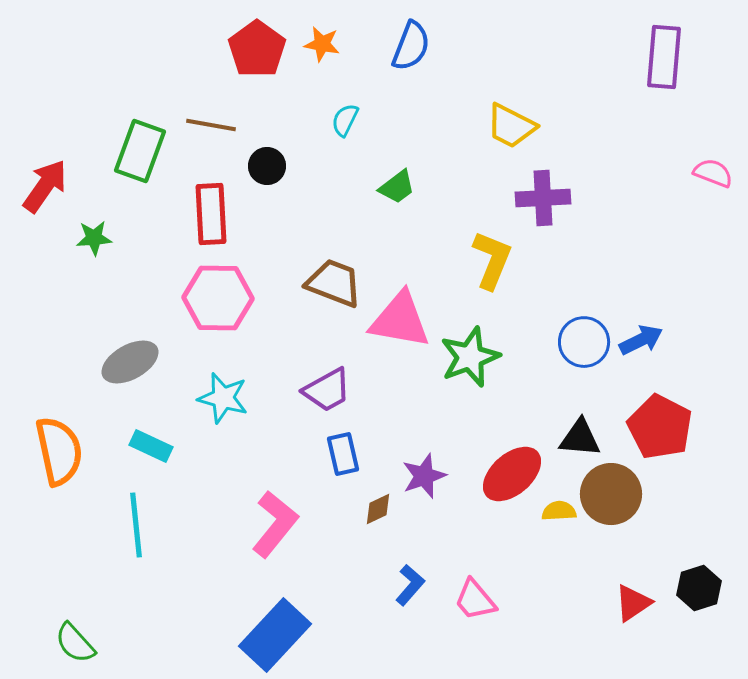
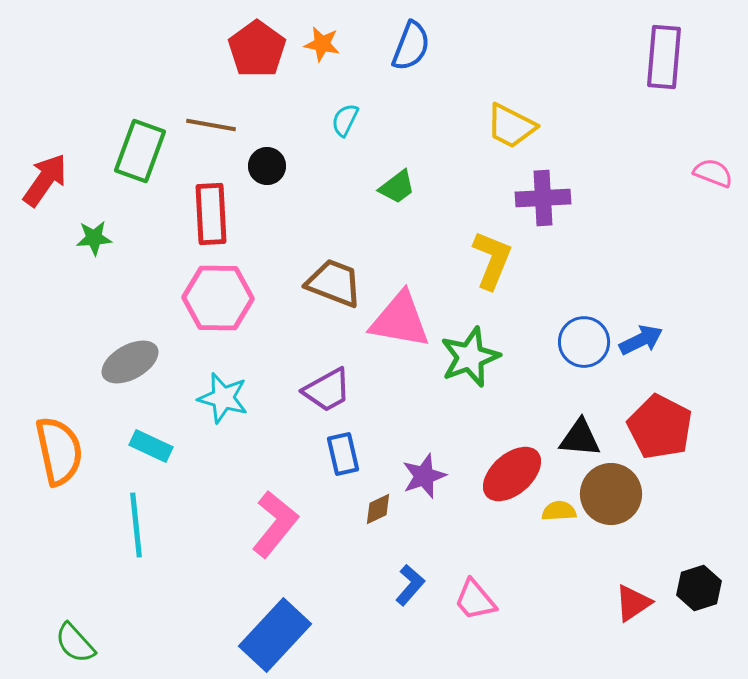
red arrow at (45, 186): moved 6 px up
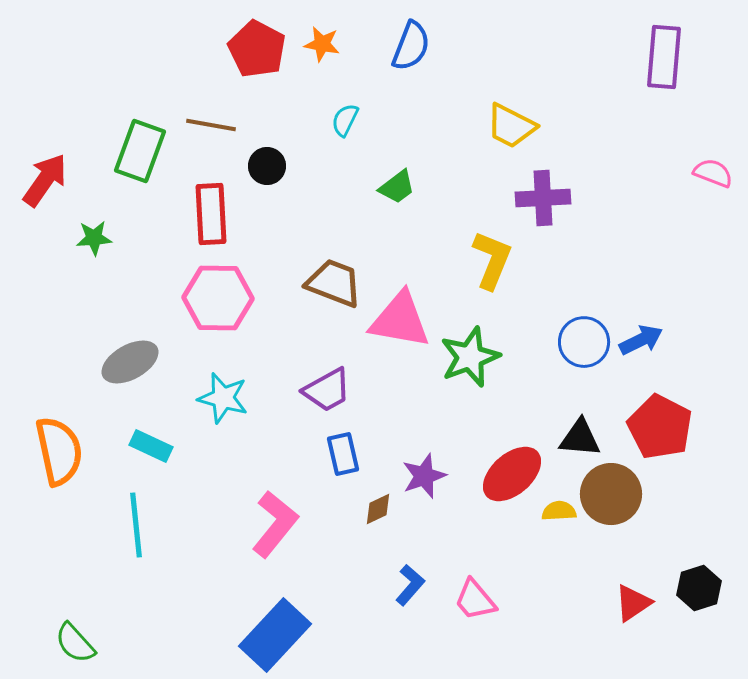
red pentagon at (257, 49): rotated 8 degrees counterclockwise
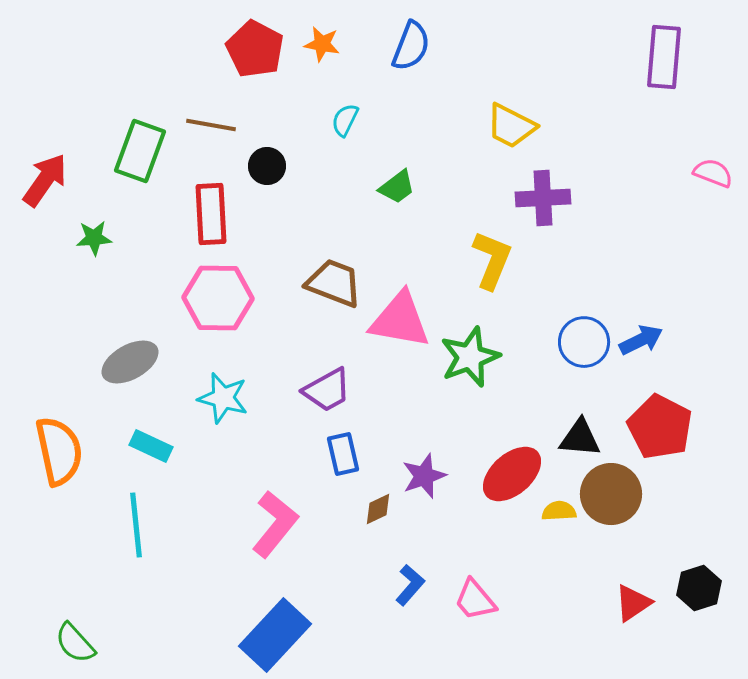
red pentagon at (257, 49): moved 2 px left
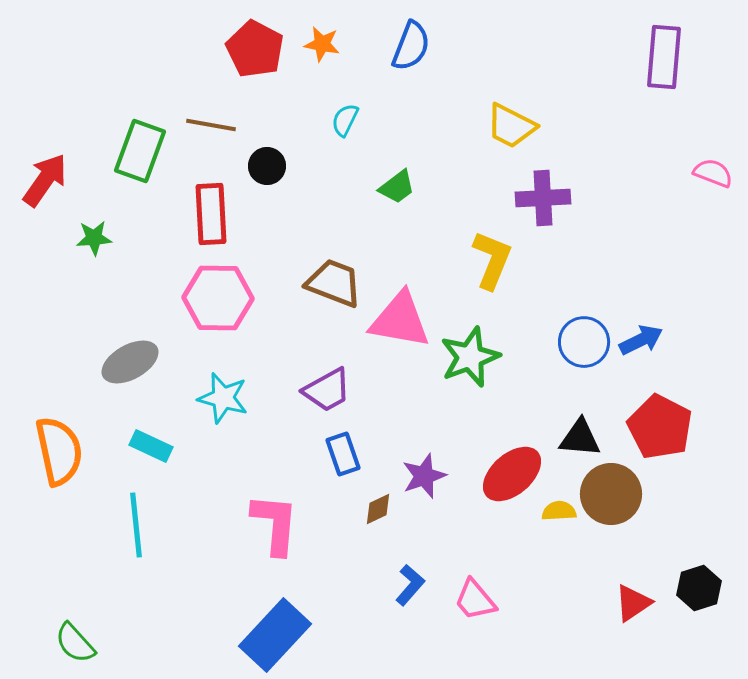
blue rectangle at (343, 454): rotated 6 degrees counterclockwise
pink L-shape at (275, 524): rotated 34 degrees counterclockwise
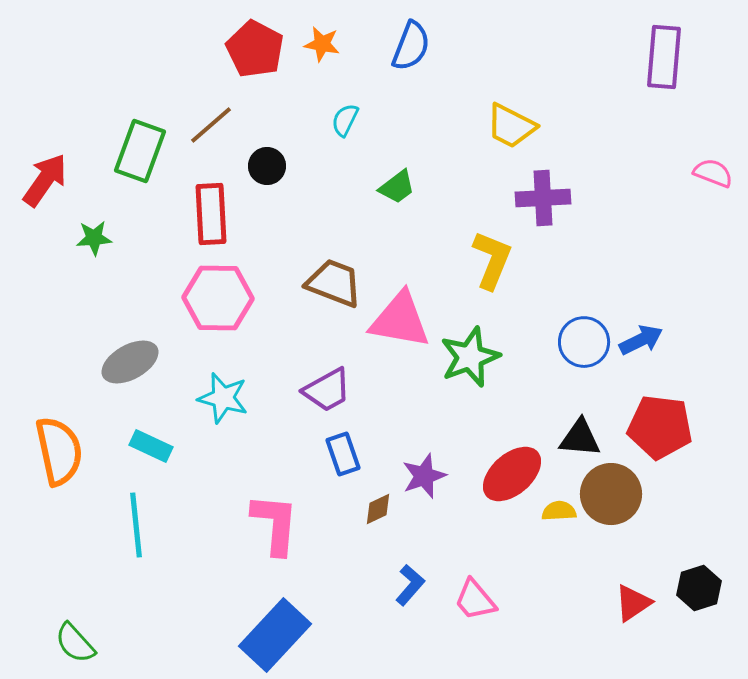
brown line at (211, 125): rotated 51 degrees counterclockwise
red pentagon at (660, 427): rotated 20 degrees counterclockwise
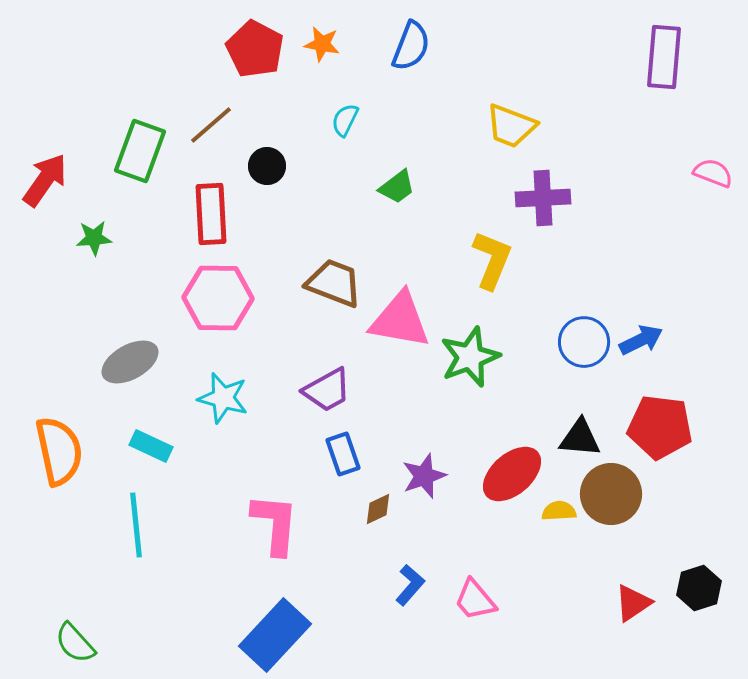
yellow trapezoid at (511, 126): rotated 6 degrees counterclockwise
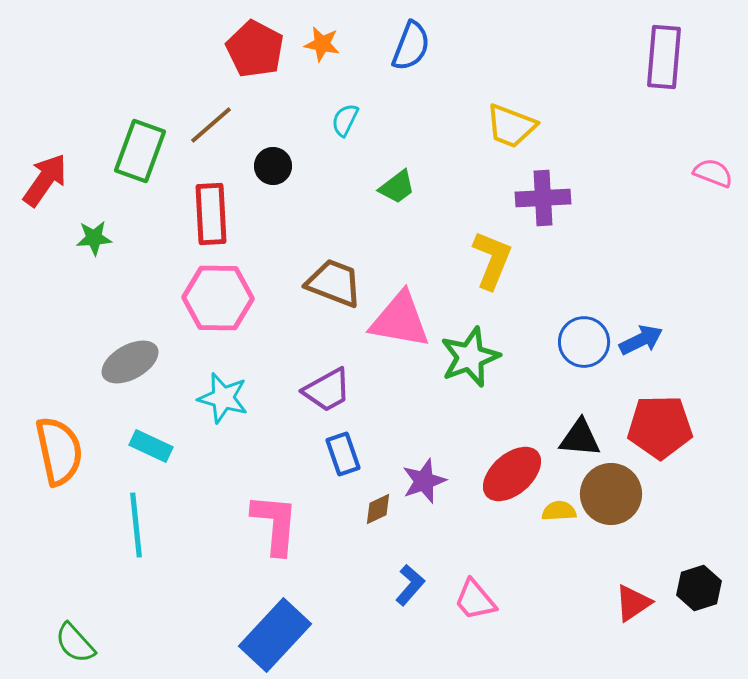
black circle at (267, 166): moved 6 px right
red pentagon at (660, 427): rotated 8 degrees counterclockwise
purple star at (424, 476): moved 5 px down
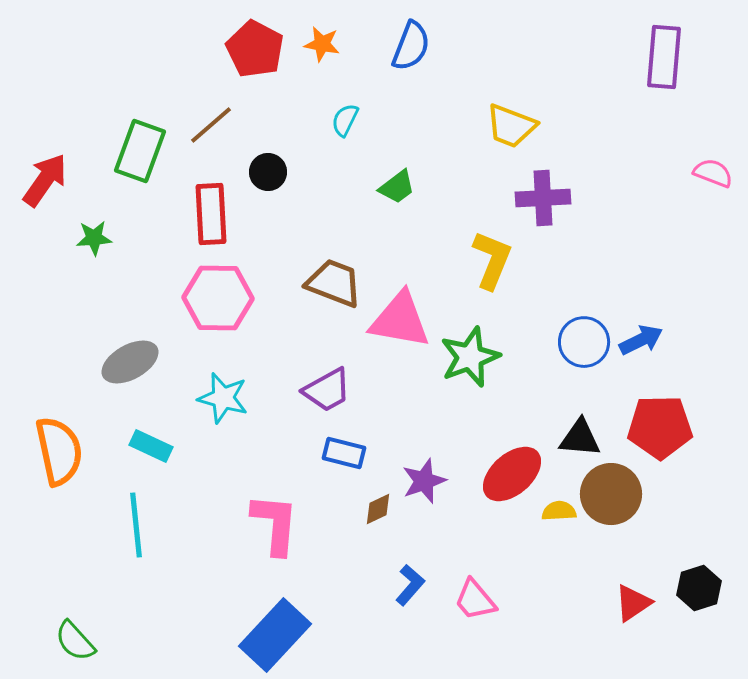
black circle at (273, 166): moved 5 px left, 6 px down
blue rectangle at (343, 454): moved 1 px right, 1 px up; rotated 57 degrees counterclockwise
green semicircle at (75, 643): moved 2 px up
